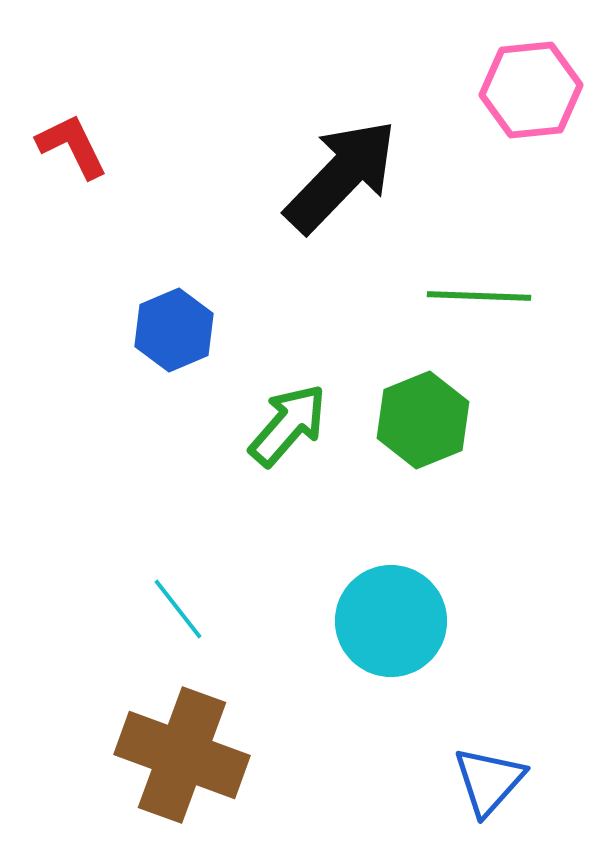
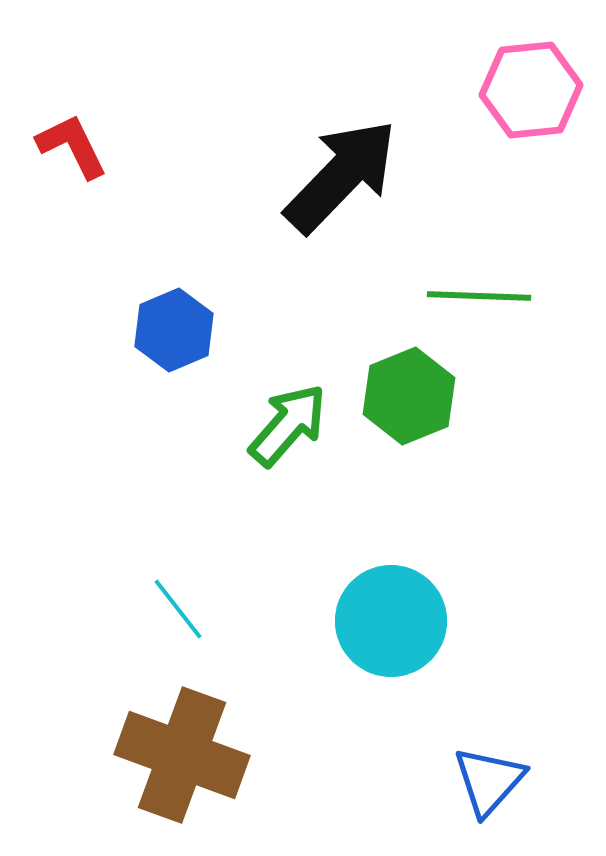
green hexagon: moved 14 px left, 24 px up
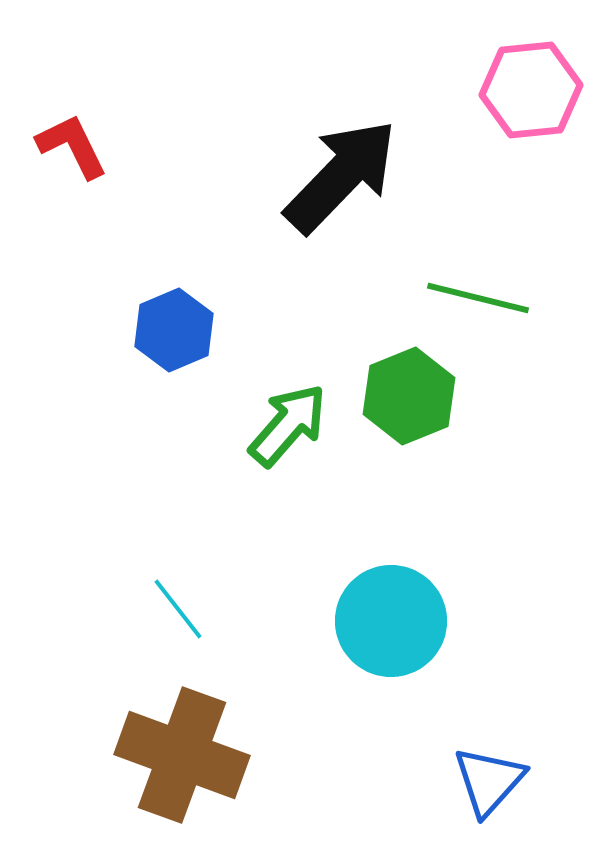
green line: moved 1 px left, 2 px down; rotated 12 degrees clockwise
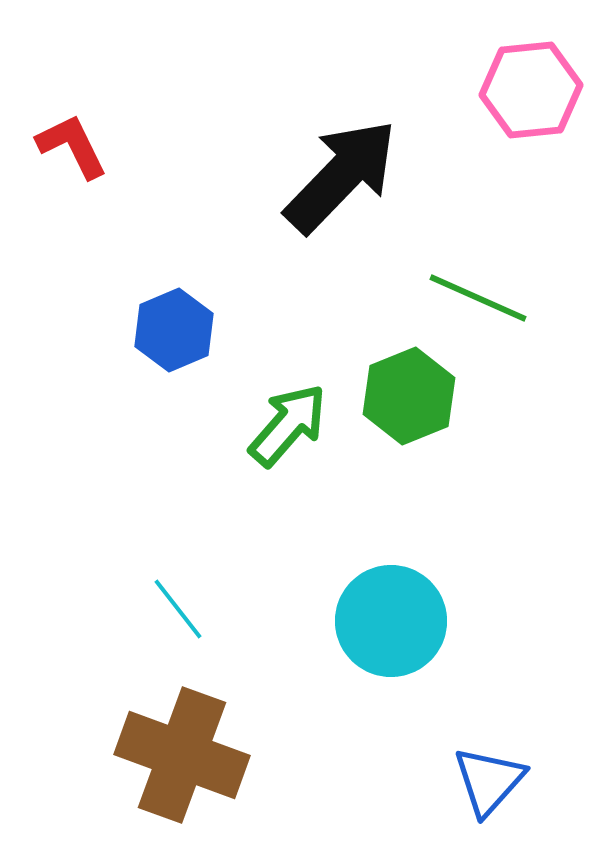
green line: rotated 10 degrees clockwise
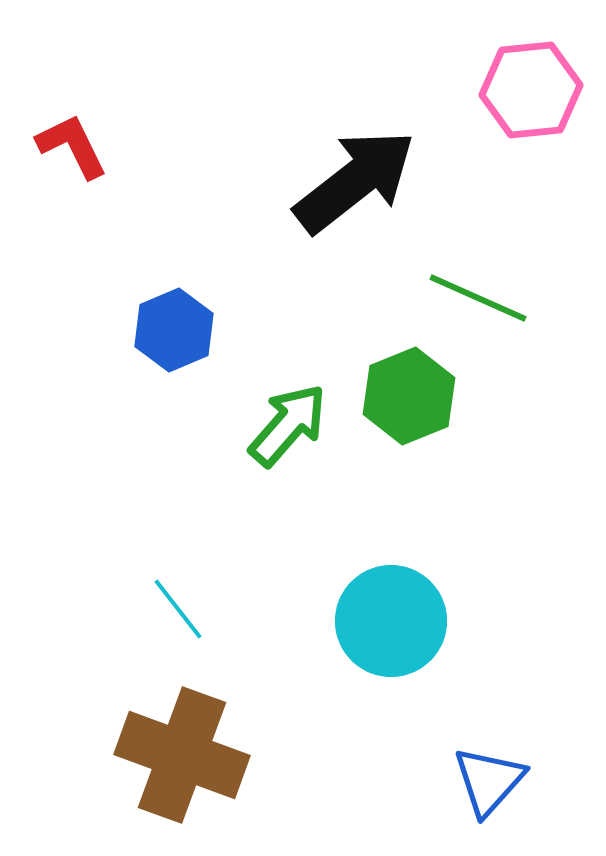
black arrow: moved 14 px right, 5 px down; rotated 8 degrees clockwise
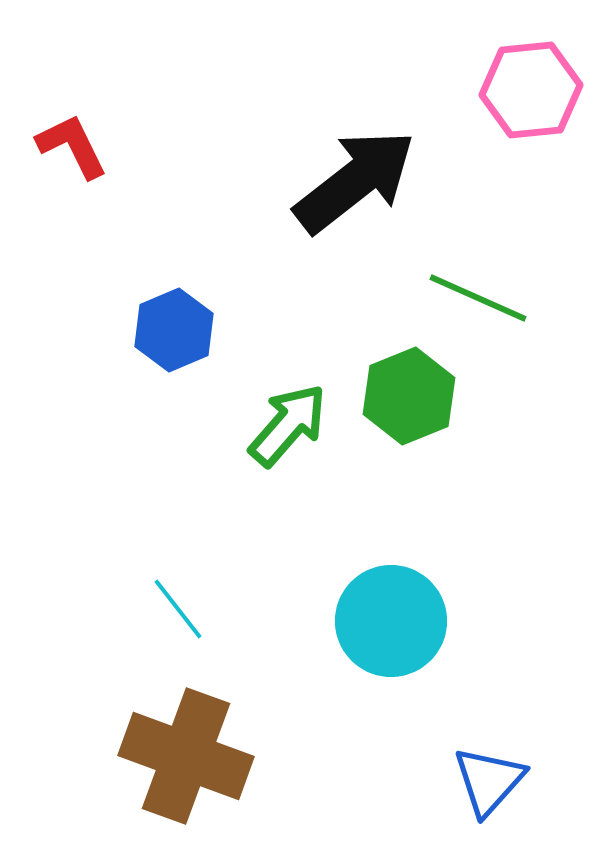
brown cross: moved 4 px right, 1 px down
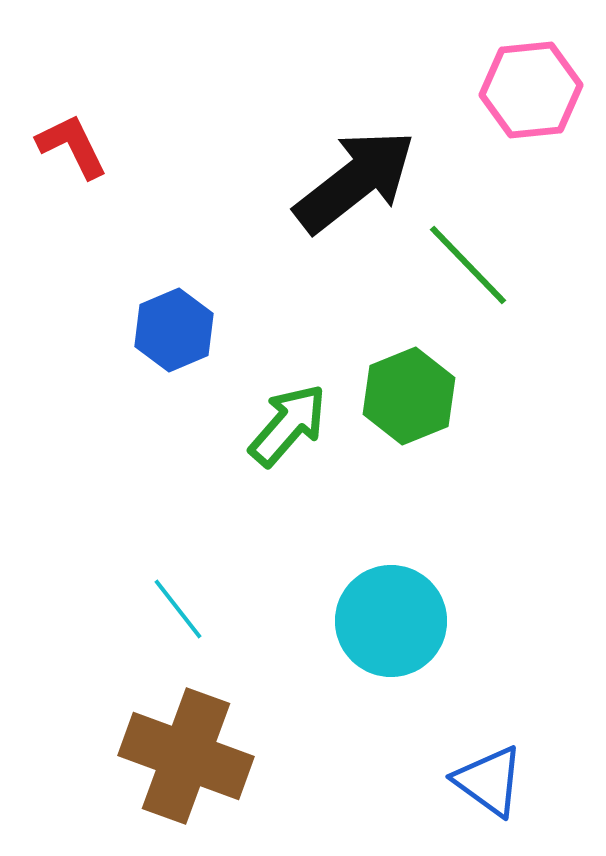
green line: moved 10 px left, 33 px up; rotated 22 degrees clockwise
blue triangle: rotated 36 degrees counterclockwise
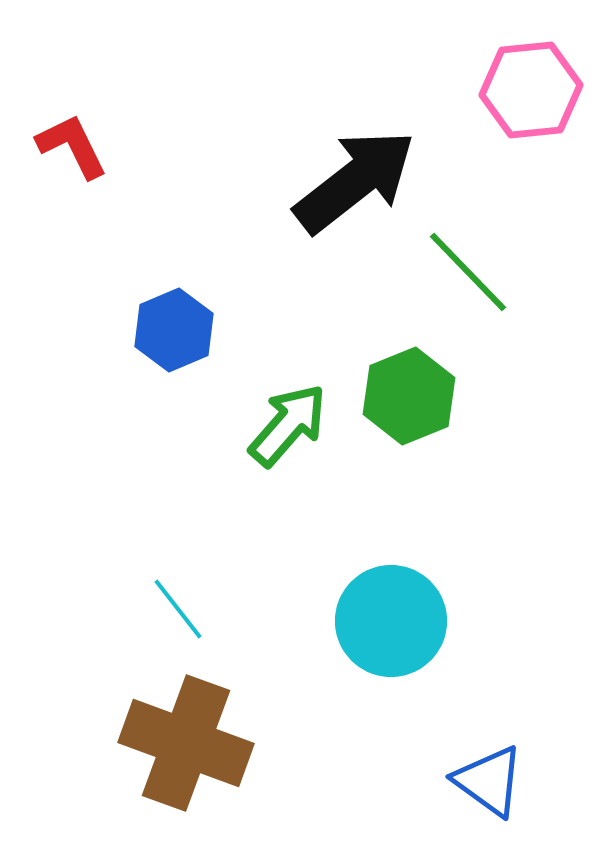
green line: moved 7 px down
brown cross: moved 13 px up
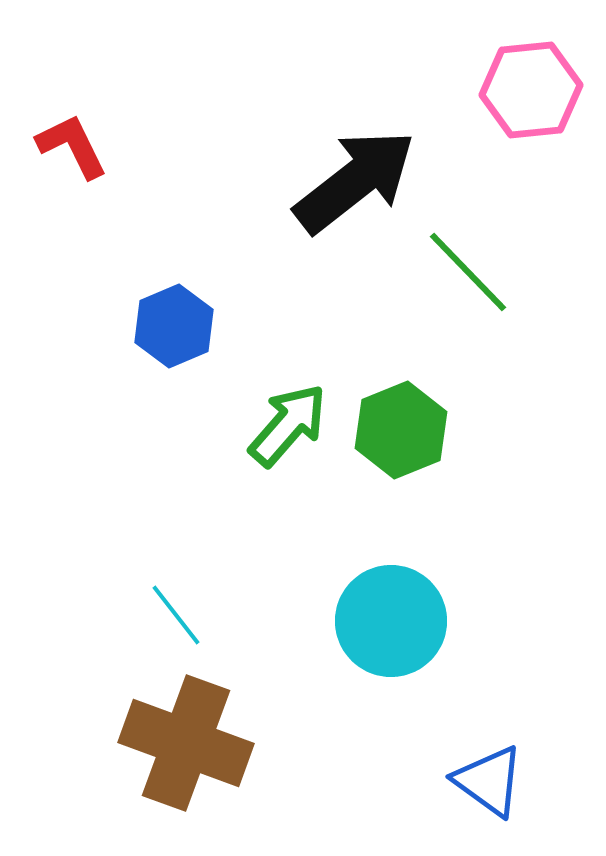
blue hexagon: moved 4 px up
green hexagon: moved 8 px left, 34 px down
cyan line: moved 2 px left, 6 px down
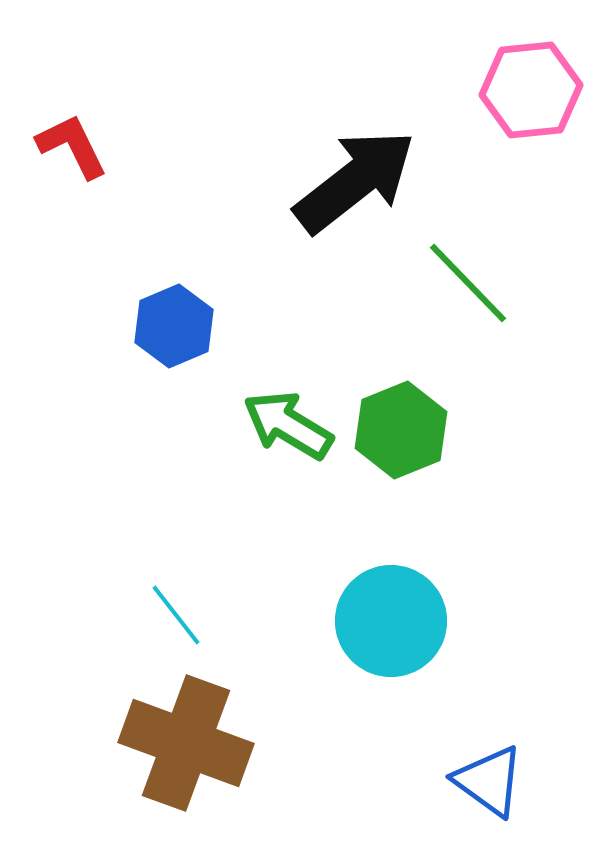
green line: moved 11 px down
green arrow: rotated 100 degrees counterclockwise
